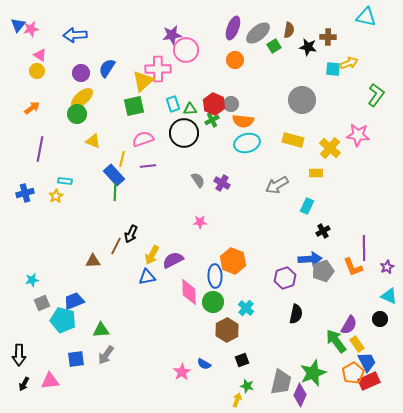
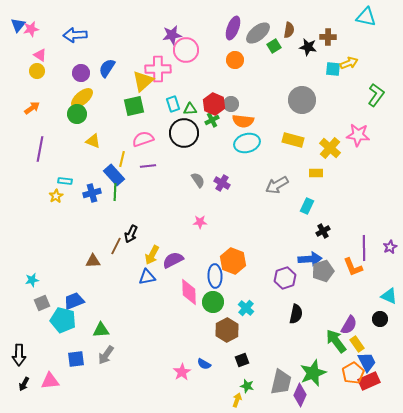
blue cross at (25, 193): moved 67 px right
purple star at (387, 267): moved 3 px right, 20 px up
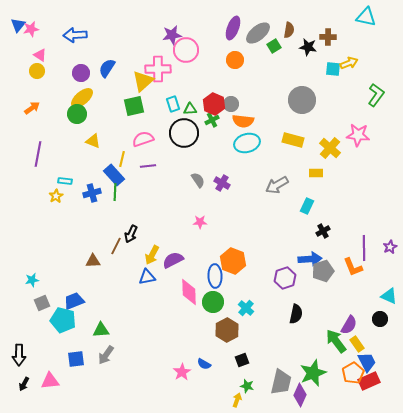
purple line at (40, 149): moved 2 px left, 5 px down
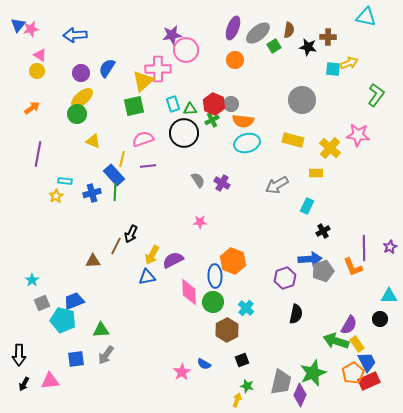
cyan star at (32, 280): rotated 24 degrees counterclockwise
cyan triangle at (389, 296): rotated 24 degrees counterclockwise
green arrow at (336, 341): rotated 35 degrees counterclockwise
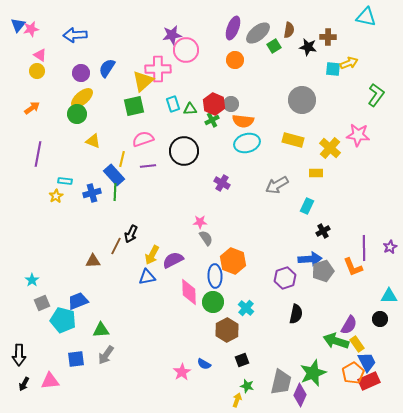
black circle at (184, 133): moved 18 px down
gray semicircle at (198, 180): moved 8 px right, 58 px down
blue trapezoid at (74, 301): moved 4 px right
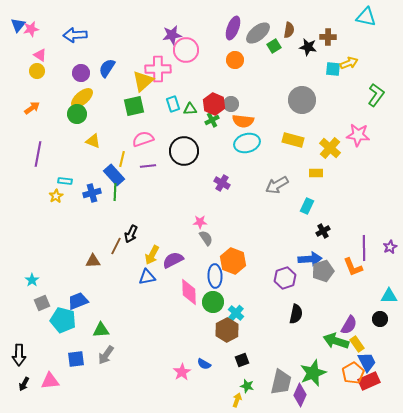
cyan cross at (246, 308): moved 10 px left, 5 px down
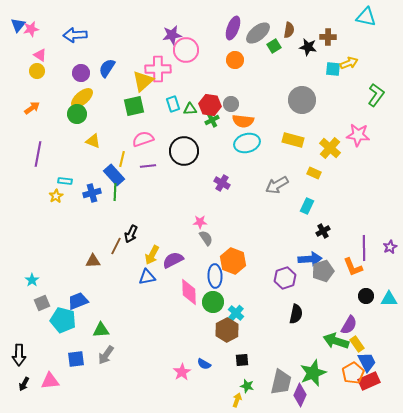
red hexagon at (214, 104): moved 4 px left, 1 px down; rotated 15 degrees counterclockwise
yellow rectangle at (316, 173): moved 2 px left; rotated 24 degrees clockwise
cyan triangle at (389, 296): moved 3 px down
black circle at (380, 319): moved 14 px left, 23 px up
black square at (242, 360): rotated 16 degrees clockwise
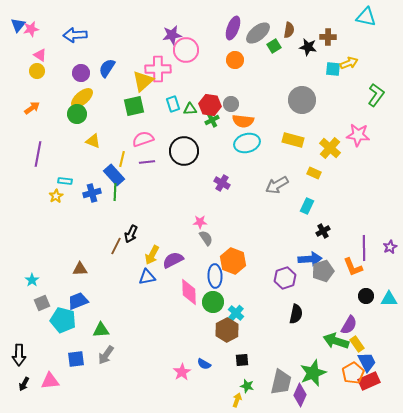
purple line at (148, 166): moved 1 px left, 4 px up
brown triangle at (93, 261): moved 13 px left, 8 px down
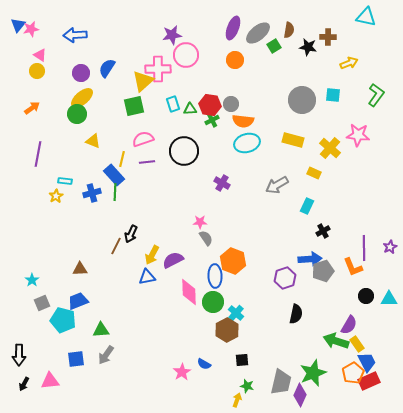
pink circle at (186, 50): moved 5 px down
cyan square at (333, 69): moved 26 px down
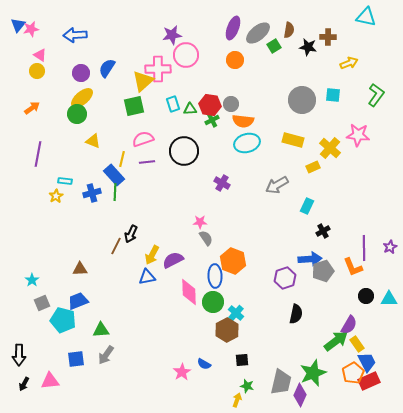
yellow rectangle at (314, 173): moved 1 px left, 6 px up; rotated 48 degrees counterclockwise
green arrow at (336, 341): rotated 125 degrees clockwise
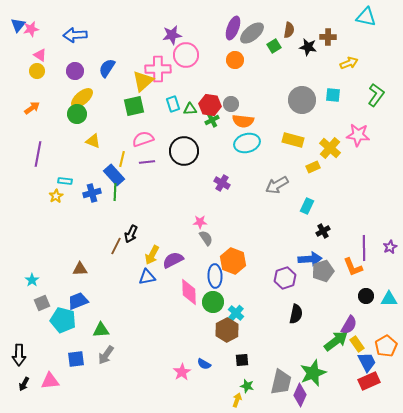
gray ellipse at (258, 33): moved 6 px left
purple circle at (81, 73): moved 6 px left, 2 px up
orange pentagon at (353, 373): moved 33 px right, 27 px up
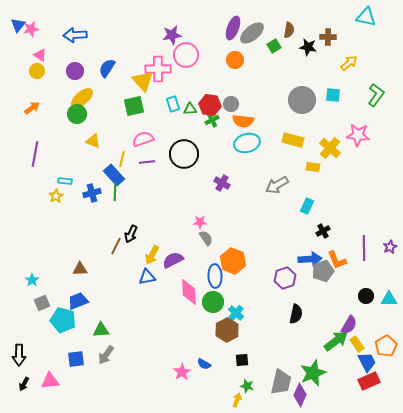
yellow arrow at (349, 63): rotated 18 degrees counterclockwise
yellow triangle at (143, 81): rotated 30 degrees counterclockwise
black circle at (184, 151): moved 3 px down
purple line at (38, 154): moved 3 px left
yellow rectangle at (313, 167): rotated 32 degrees clockwise
orange L-shape at (353, 267): moved 16 px left, 7 px up
